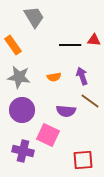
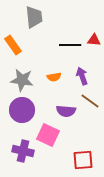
gray trapezoid: rotated 25 degrees clockwise
gray star: moved 3 px right, 3 px down
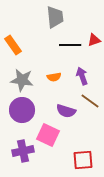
gray trapezoid: moved 21 px right
red triangle: rotated 24 degrees counterclockwise
purple semicircle: rotated 12 degrees clockwise
purple cross: rotated 25 degrees counterclockwise
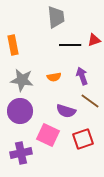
gray trapezoid: moved 1 px right
orange rectangle: rotated 24 degrees clockwise
purple circle: moved 2 px left, 1 px down
purple cross: moved 2 px left, 2 px down
red square: moved 21 px up; rotated 15 degrees counterclockwise
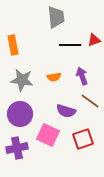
purple circle: moved 3 px down
purple cross: moved 4 px left, 5 px up
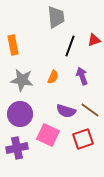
black line: moved 1 px down; rotated 70 degrees counterclockwise
orange semicircle: moved 1 px left; rotated 56 degrees counterclockwise
brown line: moved 9 px down
